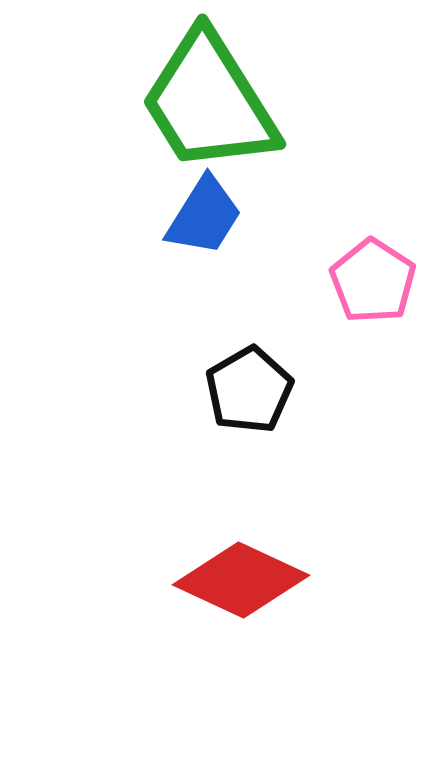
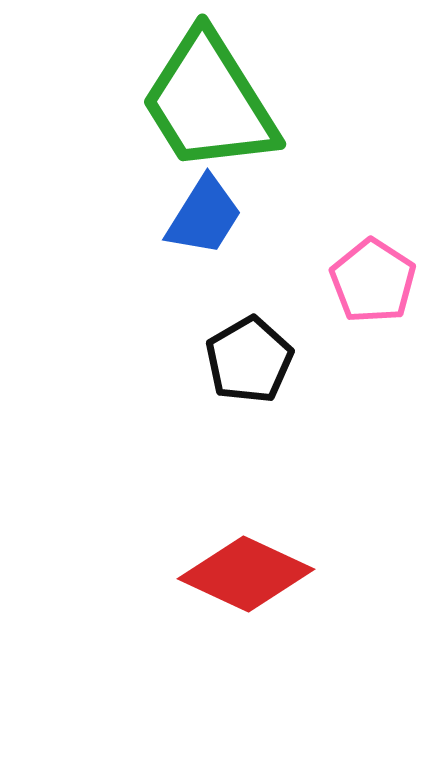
black pentagon: moved 30 px up
red diamond: moved 5 px right, 6 px up
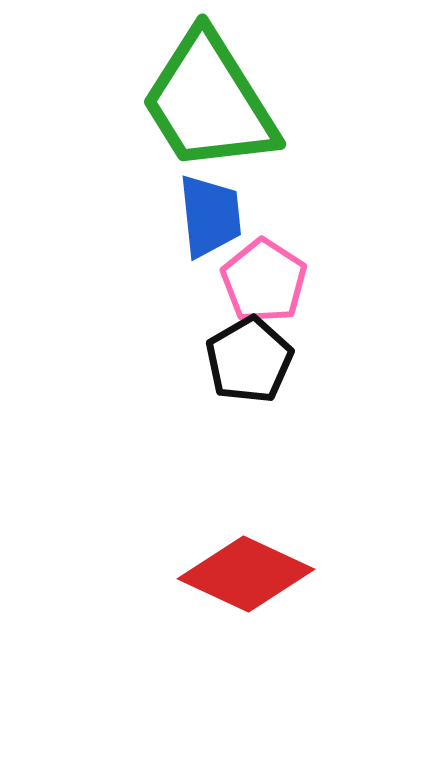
blue trapezoid: moved 6 px right; rotated 38 degrees counterclockwise
pink pentagon: moved 109 px left
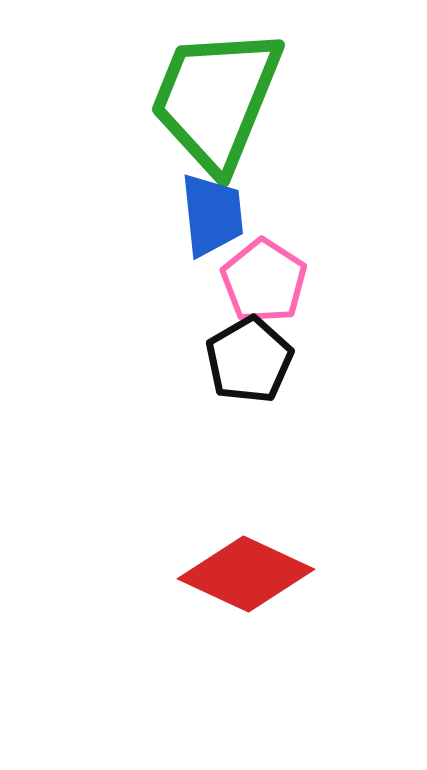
green trapezoid: moved 7 px right, 3 px up; rotated 54 degrees clockwise
blue trapezoid: moved 2 px right, 1 px up
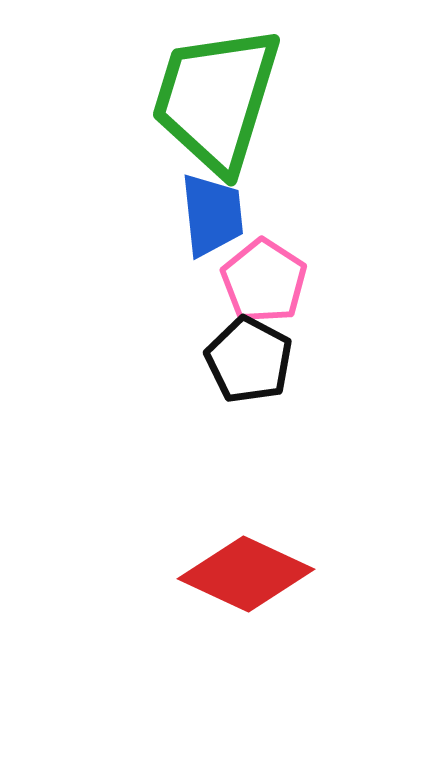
green trapezoid: rotated 5 degrees counterclockwise
black pentagon: rotated 14 degrees counterclockwise
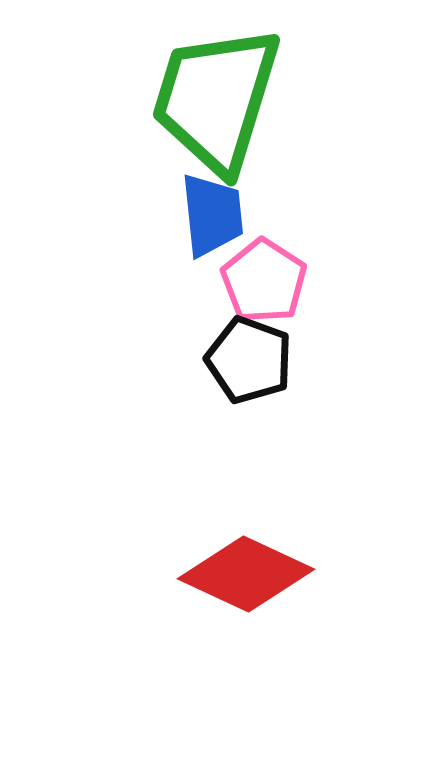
black pentagon: rotated 8 degrees counterclockwise
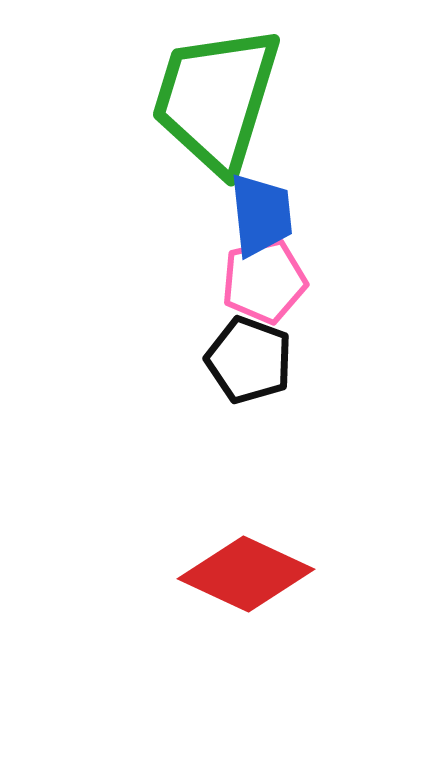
blue trapezoid: moved 49 px right
pink pentagon: rotated 26 degrees clockwise
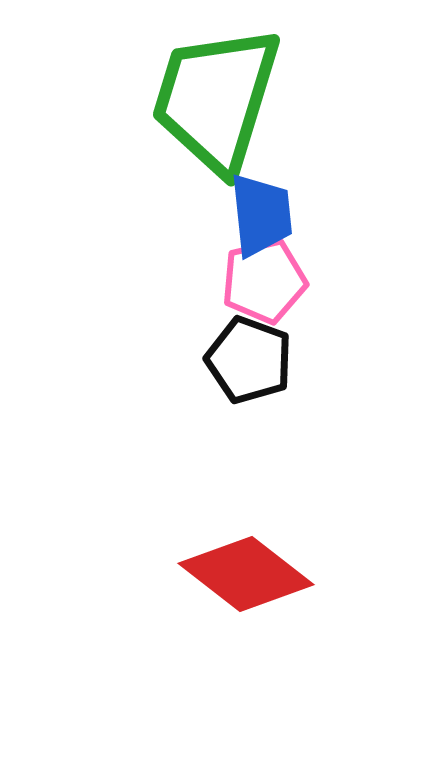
red diamond: rotated 13 degrees clockwise
